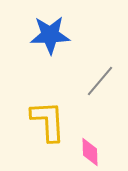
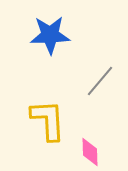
yellow L-shape: moved 1 px up
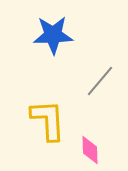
blue star: moved 3 px right
pink diamond: moved 2 px up
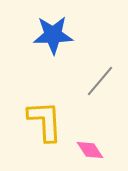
yellow L-shape: moved 3 px left, 1 px down
pink diamond: rotated 32 degrees counterclockwise
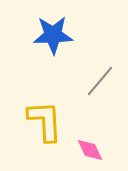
pink diamond: rotated 8 degrees clockwise
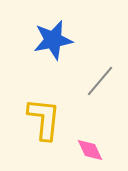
blue star: moved 5 px down; rotated 9 degrees counterclockwise
yellow L-shape: moved 1 px left, 2 px up; rotated 9 degrees clockwise
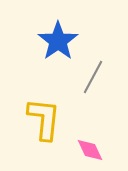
blue star: moved 5 px right, 1 px down; rotated 24 degrees counterclockwise
gray line: moved 7 px left, 4 px up; rotated 12 degrees counterclockwise
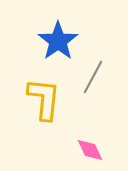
yellow L-shape: moved 20 px up
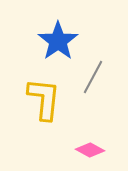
pink diamond: rotated 36 degrees counterclockwise
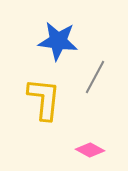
blue star: rotated 30 degrees counterclockwise
gray line: moved 2 px right
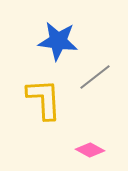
gray line: rotated 24 degrees clockwise
yellow L-shape: rotated 9 degrees counterclockwise
